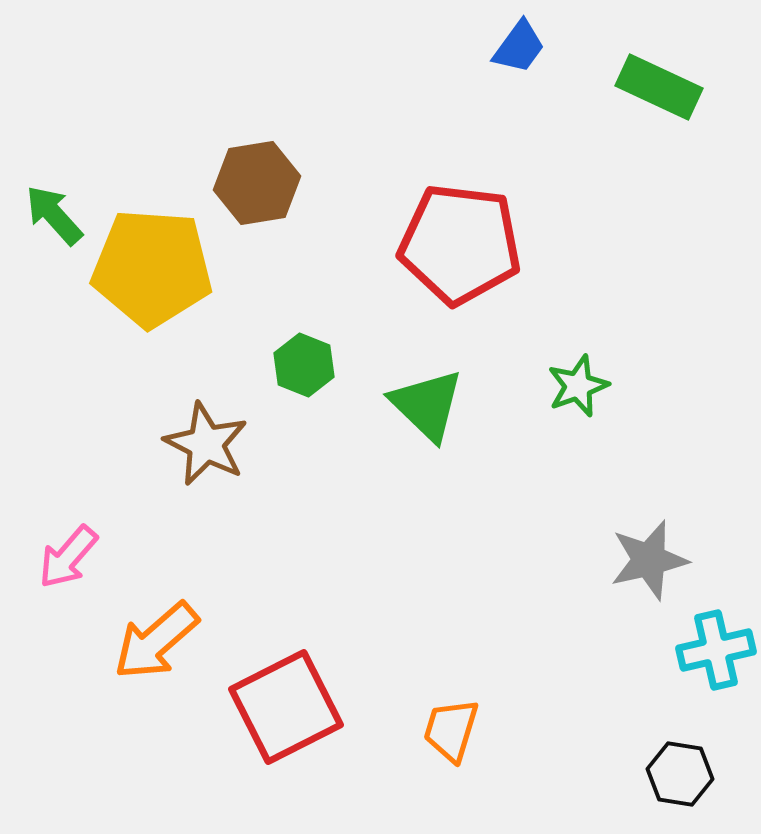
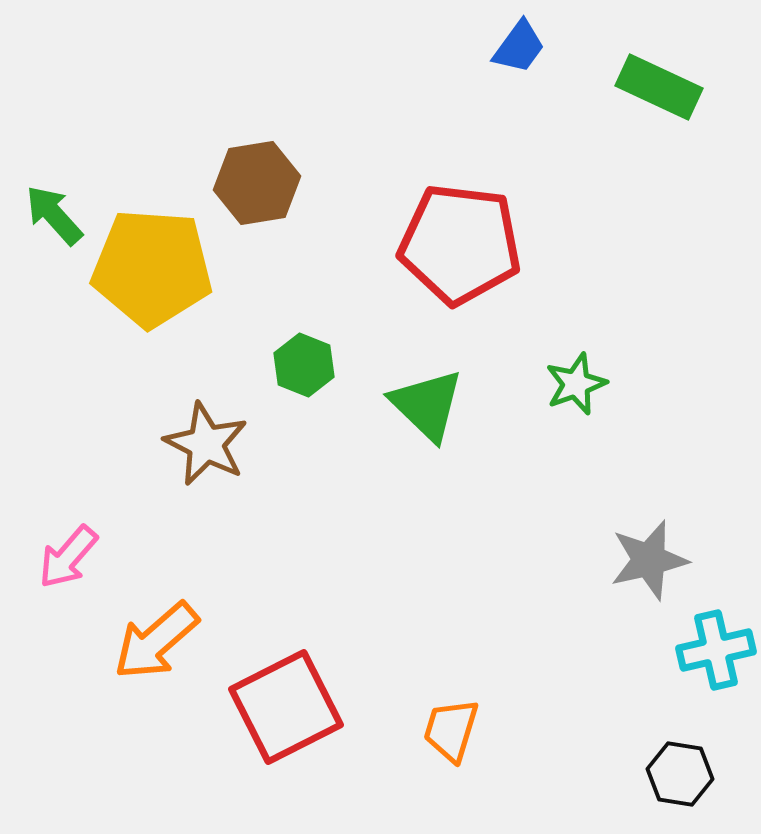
green star: moved 2 px left, 2 px up
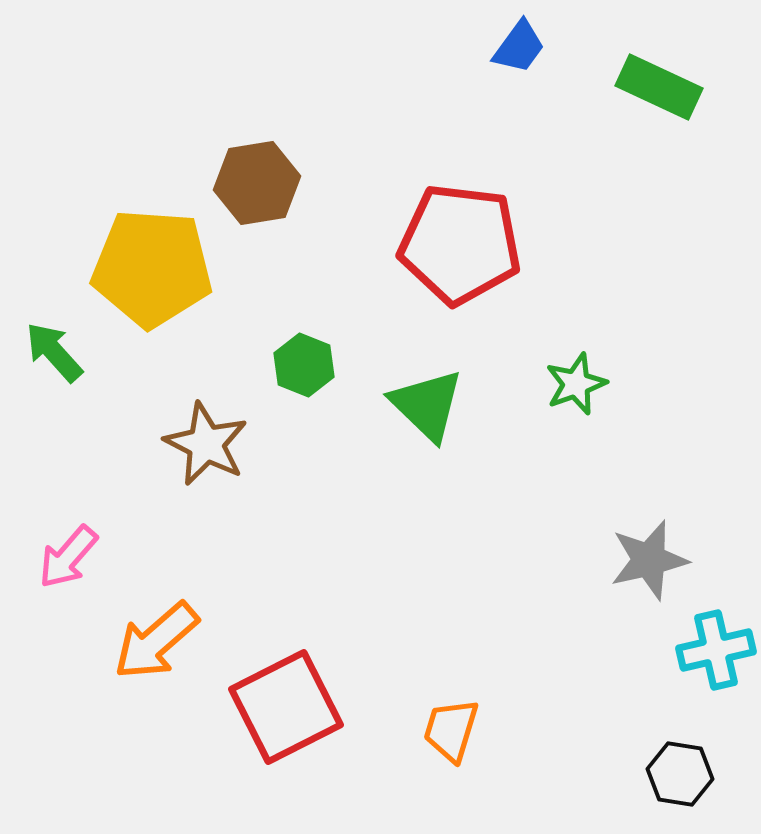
green arrow: moved 137 px down
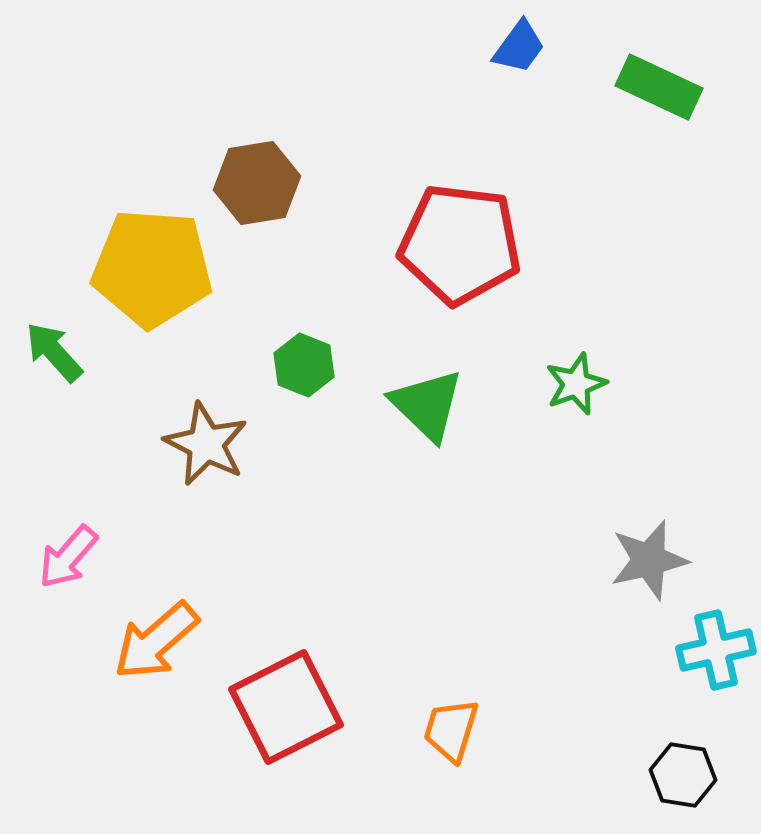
black hexagon: moved 3 px right, 1 px down
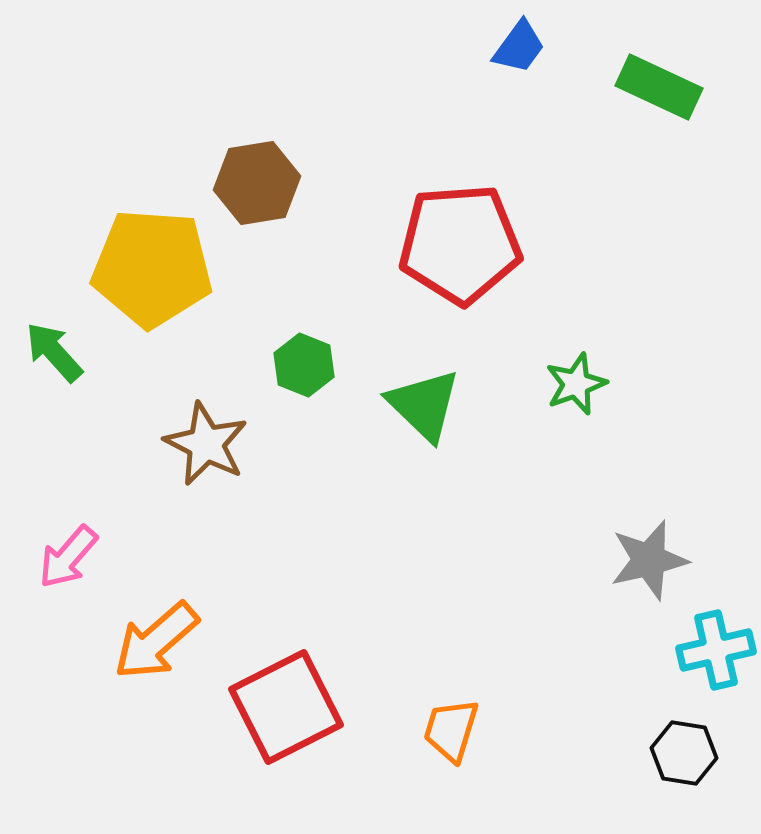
red pentagon: rotated 11 degrees counterclockwise
green triangle: moved 3 px left
black hexagon: moved 1 px right, 22 px up
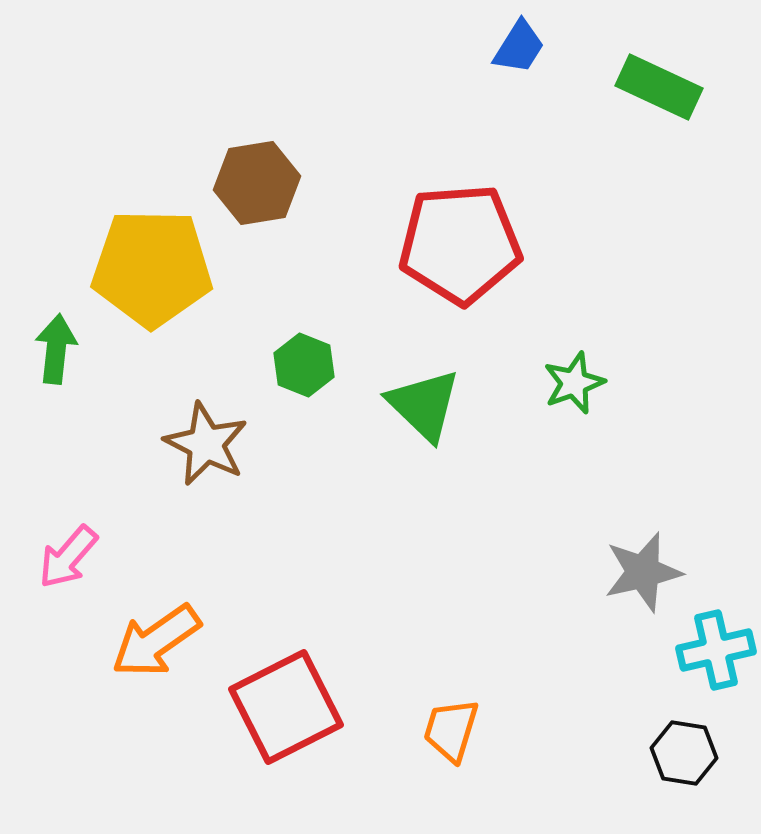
blue trapezoid: rotated 4 degrees counterclockwise
yellow pentagon: rotated 3 degrees counterclockwise
green arrow: moved 2 px right, 3 px up; rotated 48 degrees clockwise
green star: moved 2 px left, 1 px up
gray star: moved 6 px left, 12 px down
orange arrow: rotated 6 degrees clockwise
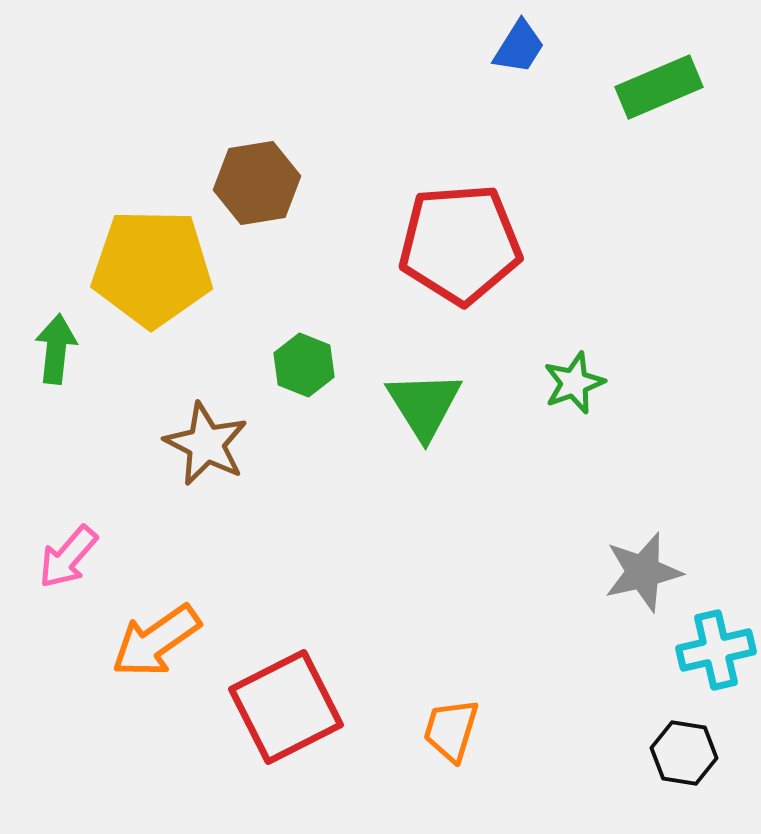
green rectangle: rotated 48 degrees counterclockwise
green triangle: rotated 14 degrees clockwise
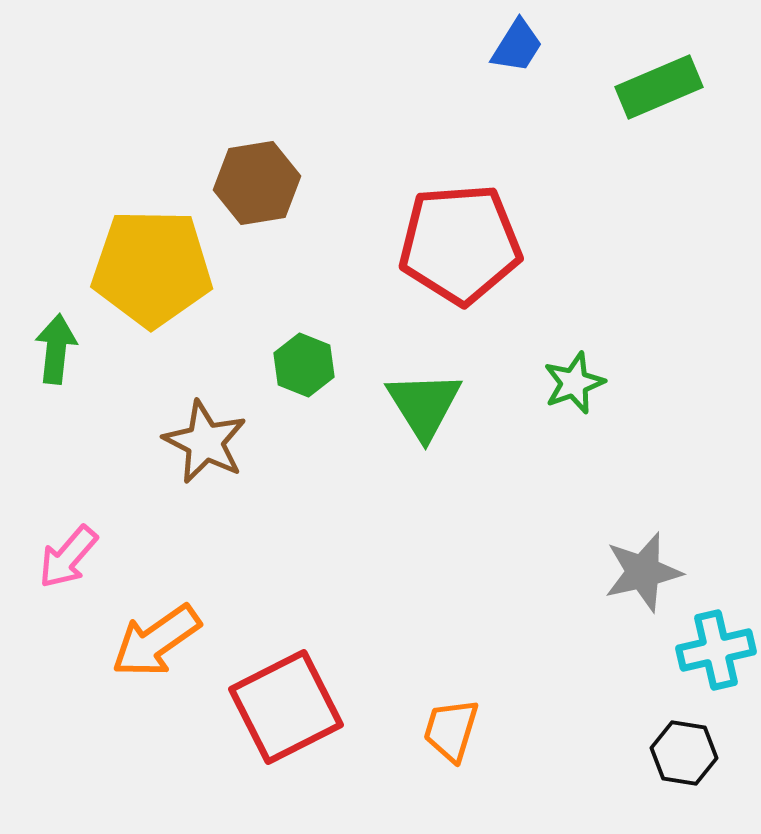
blue trapezoid: moved 2 px left, 1 px up
brown star: moved 1 px left, 2 px up
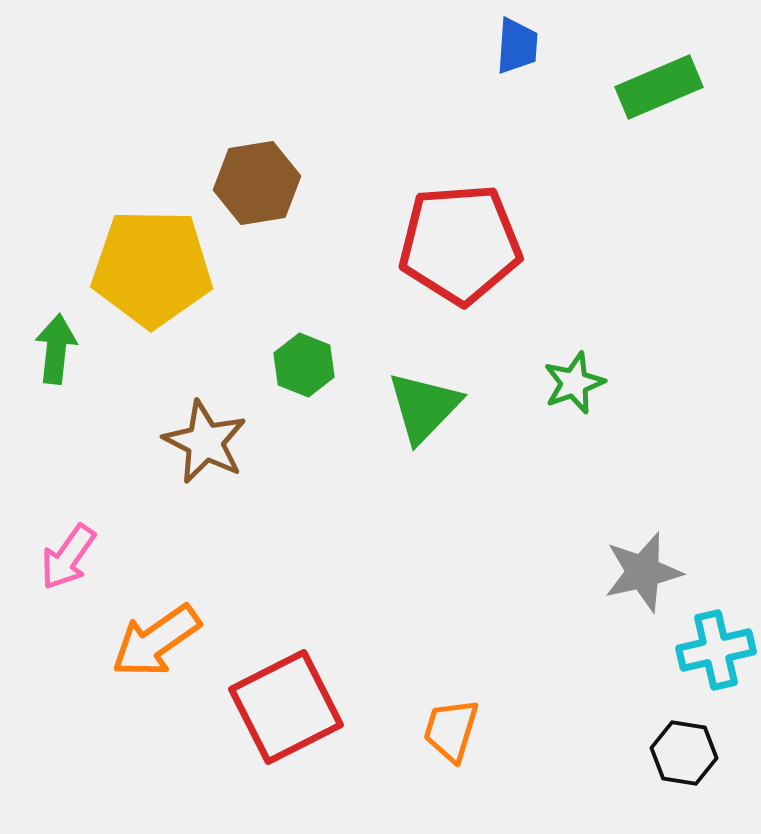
blue trapezoid: rotated 28 degrees counterclockwise
green triangle: moved 2 px down; rotated 16 degrees clockwise
pink arrow: rotated 6 degrees counterclockwise
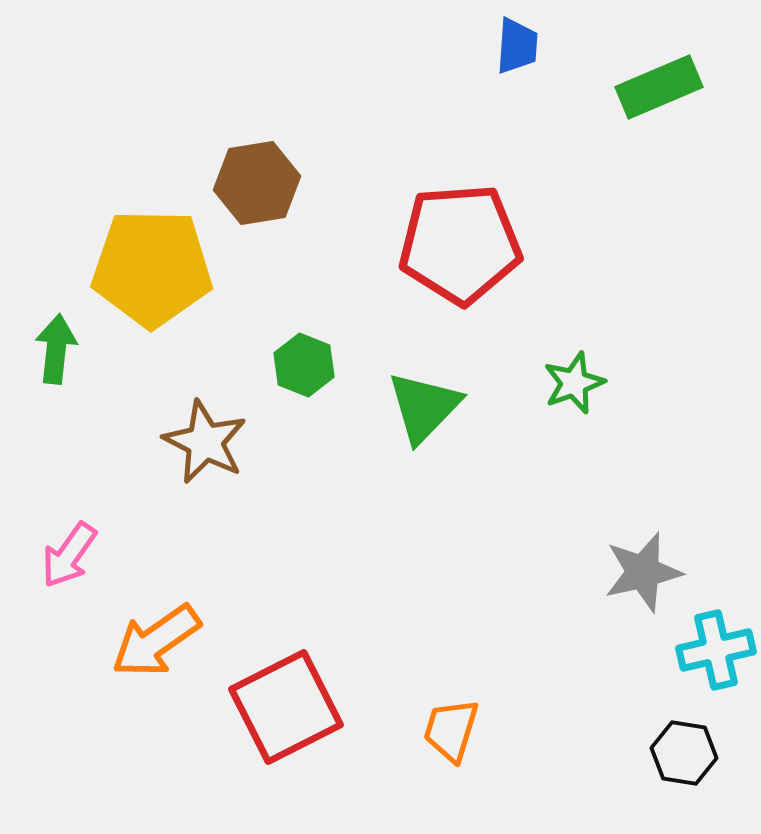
pink arrow: moved 1 px right, 2 px up
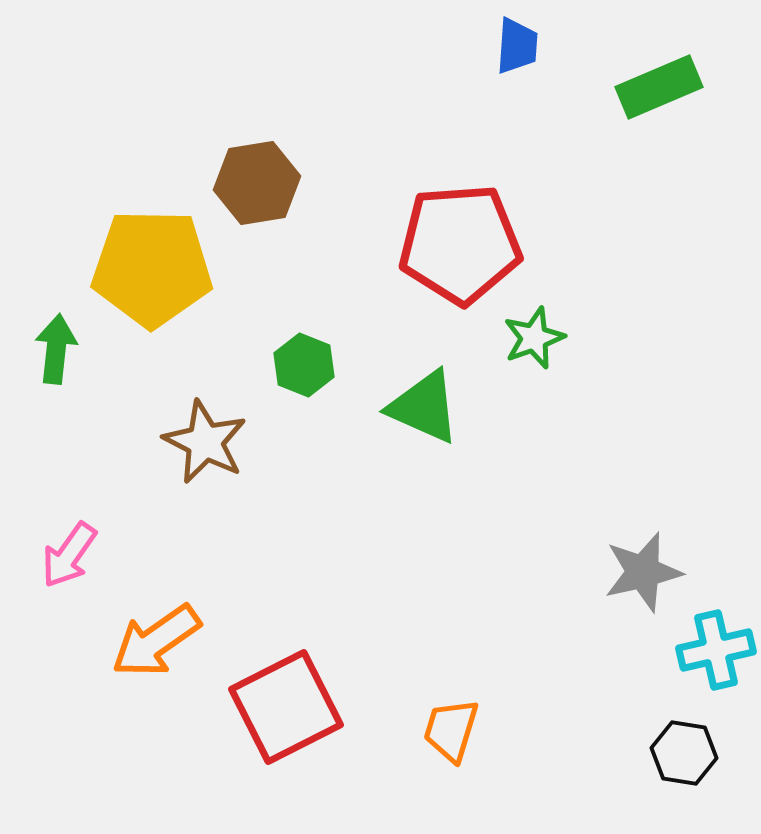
green star: moved 40 px left, 45 px up
green triangle: rotated 50 degrees counterclockwise
